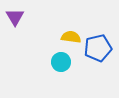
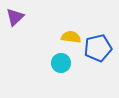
purple triangle: rotated 18 degrees clockwise
cyan circle: moved 1 px down
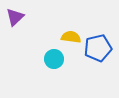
cyan circle: moved 7 px left, 4 px up
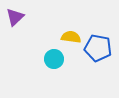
blue pentagon: rotated 24 degrees clockwise
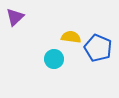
blue pentagon: rotated 12 degrees clockwise
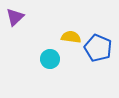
cyan circle: moved 4 px left
